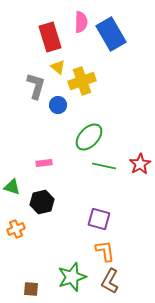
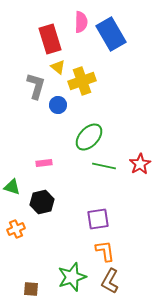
red rectangle: moved 2 px down
purple square: moved 1 px left; rotated 25 degrees counterclockwise
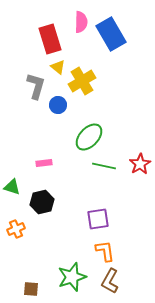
yellow cross: rotated 12 degrees counterclockwise
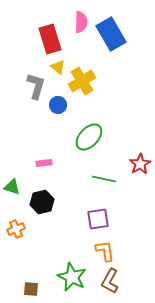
green line: moved 13 px down
green star: rotated 28 degrees counterclockwise
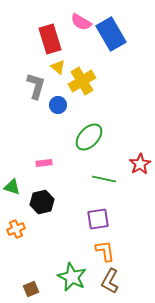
pink semicircle: rotated 120 degrees clockwise
brown square: rotated 28 degrees counterclockwise
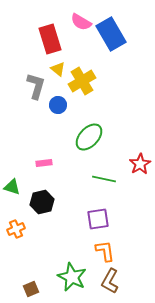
yellow triangle: moved 2 px down
